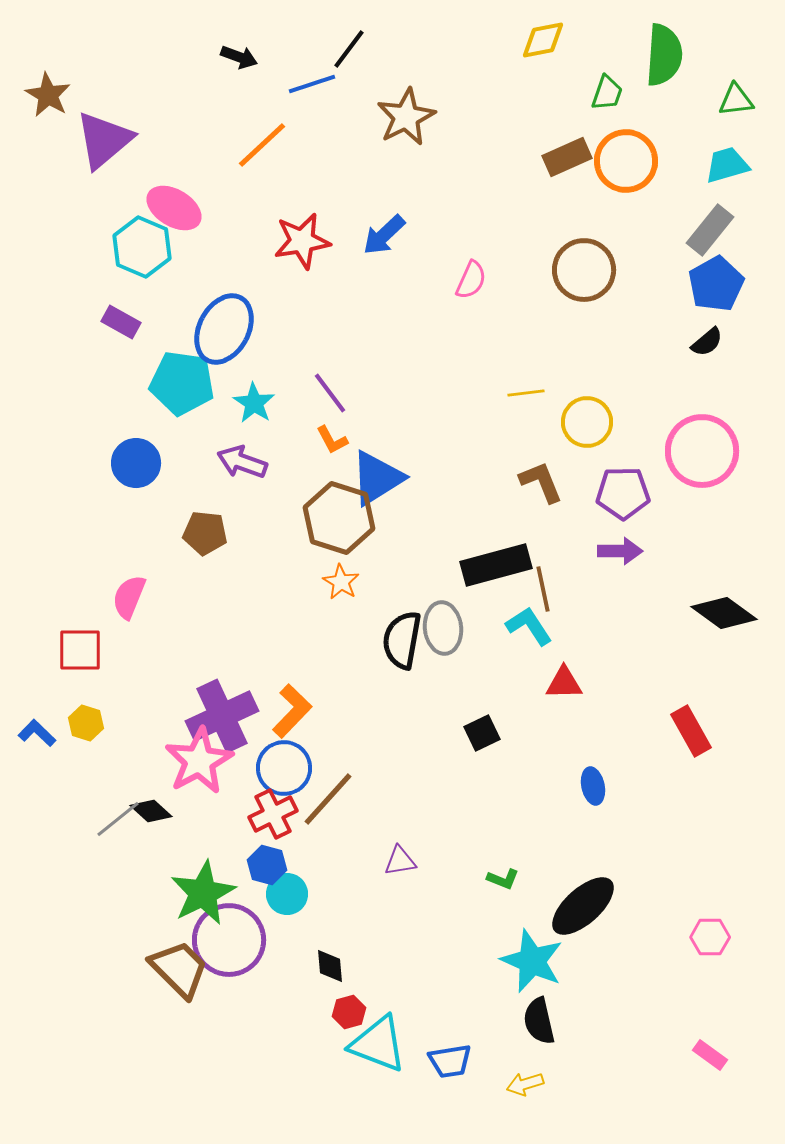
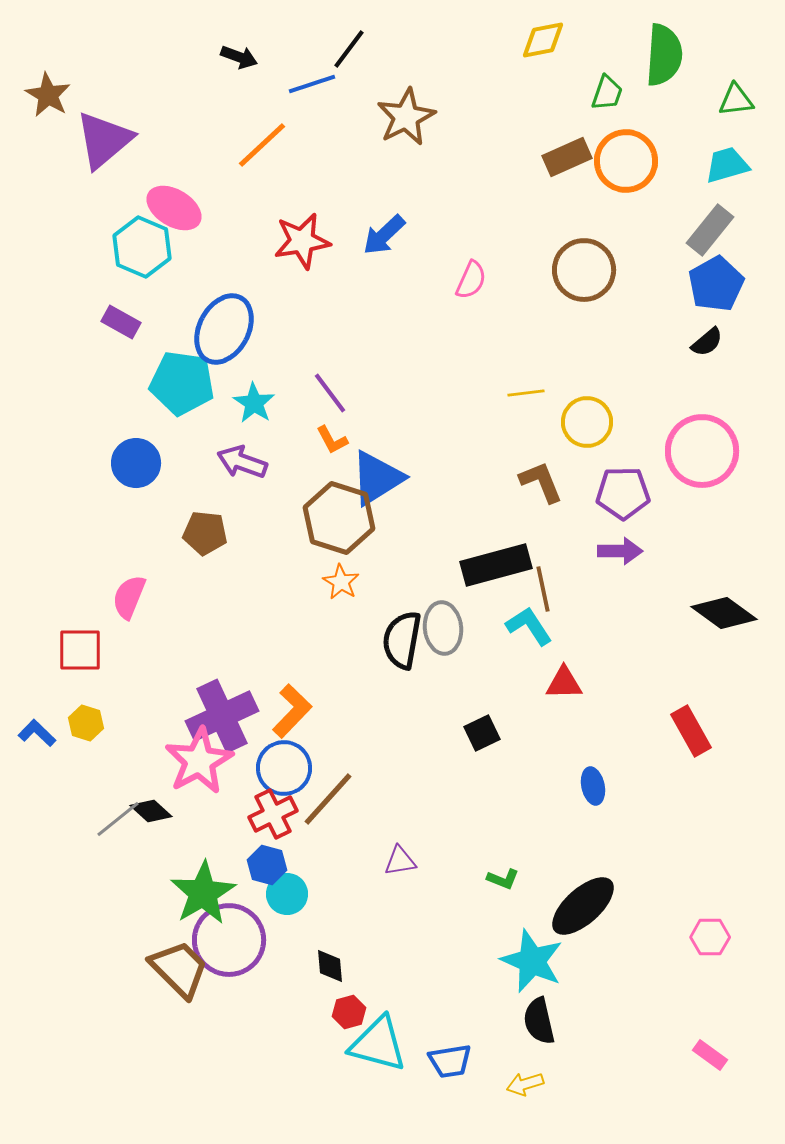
green star at (203, 893): rotated 4 degrees counterclockwise
cyan triangle at (378, 1044): rotated 6 degrees counterclockwise
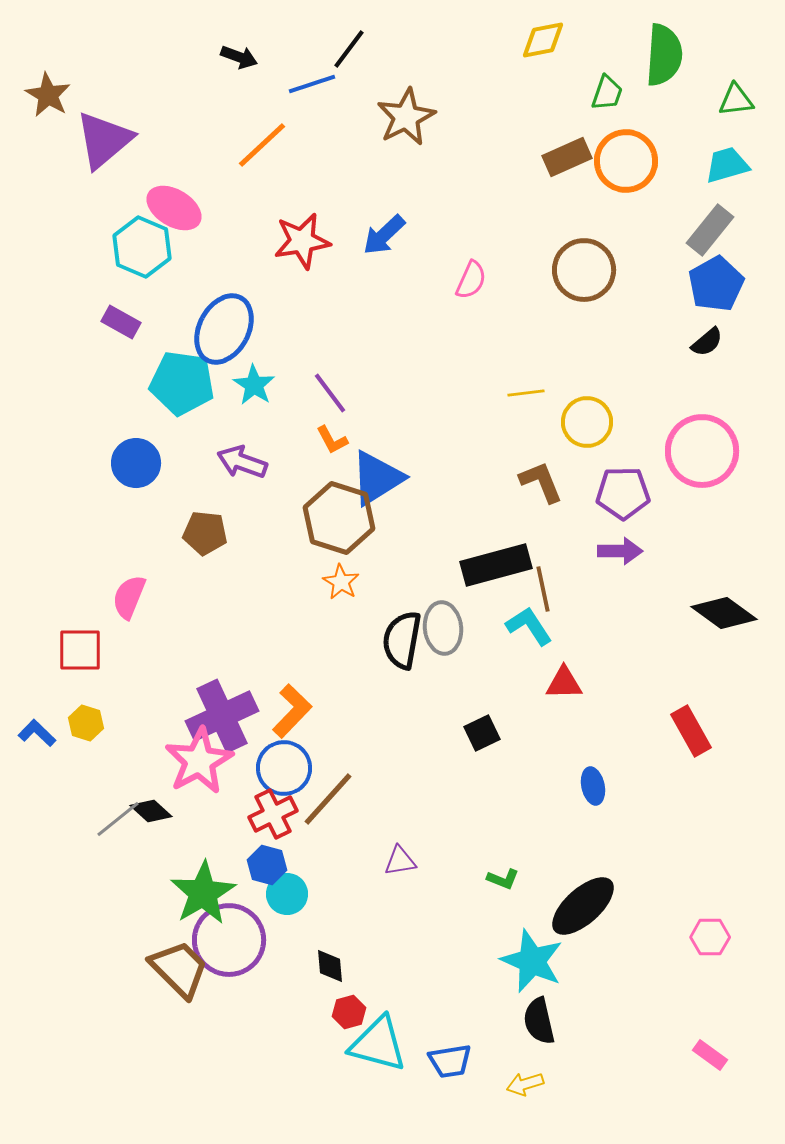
cyan star at (254, 403): moved 18 px up
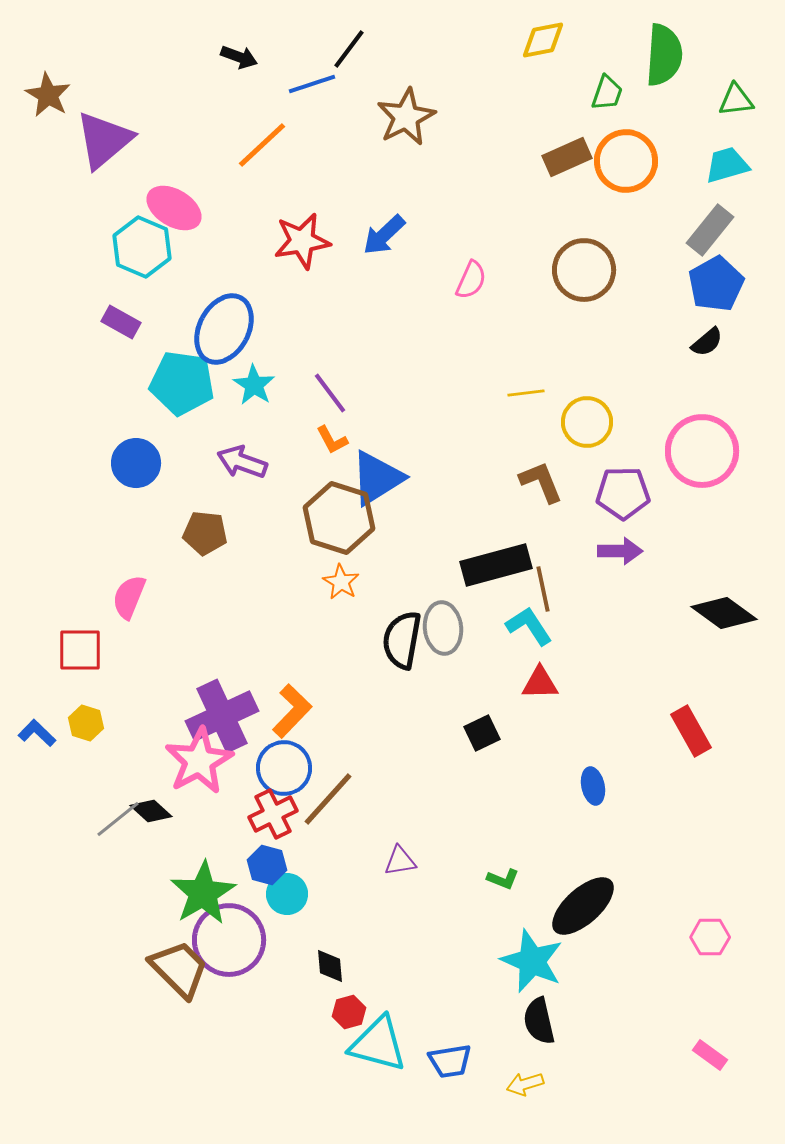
red triangle at (564, 683): moved 24 px left
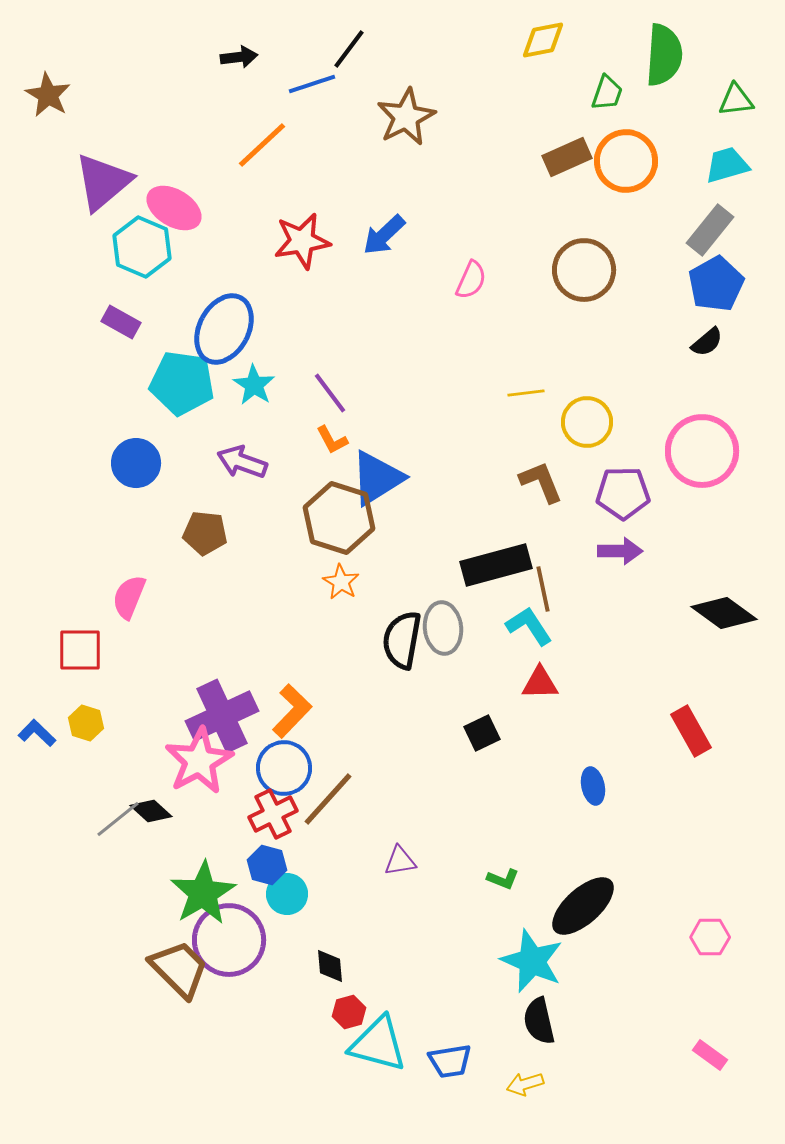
black arrow at (239, 57): rotated 27 degrees counterclockwise
purple triangle at (104, 140): moved 1 px left, 42 px down
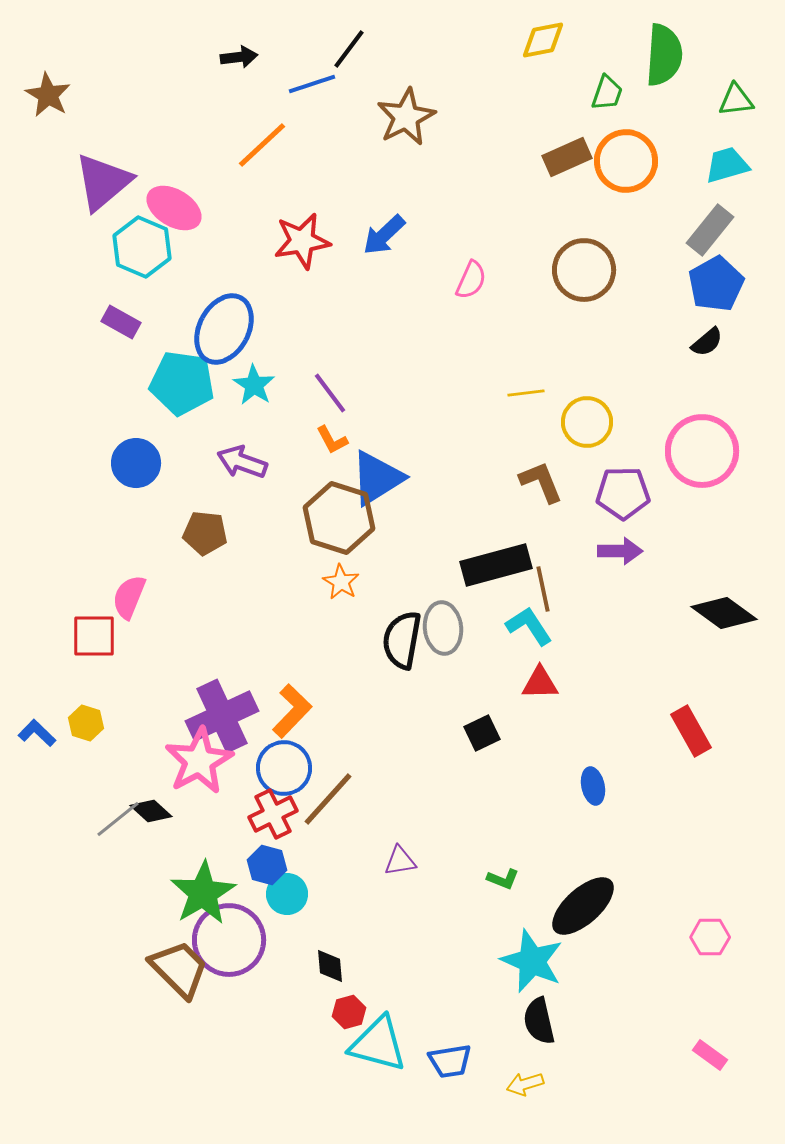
red square at (80, 650): moved 14 px right, 14 px up
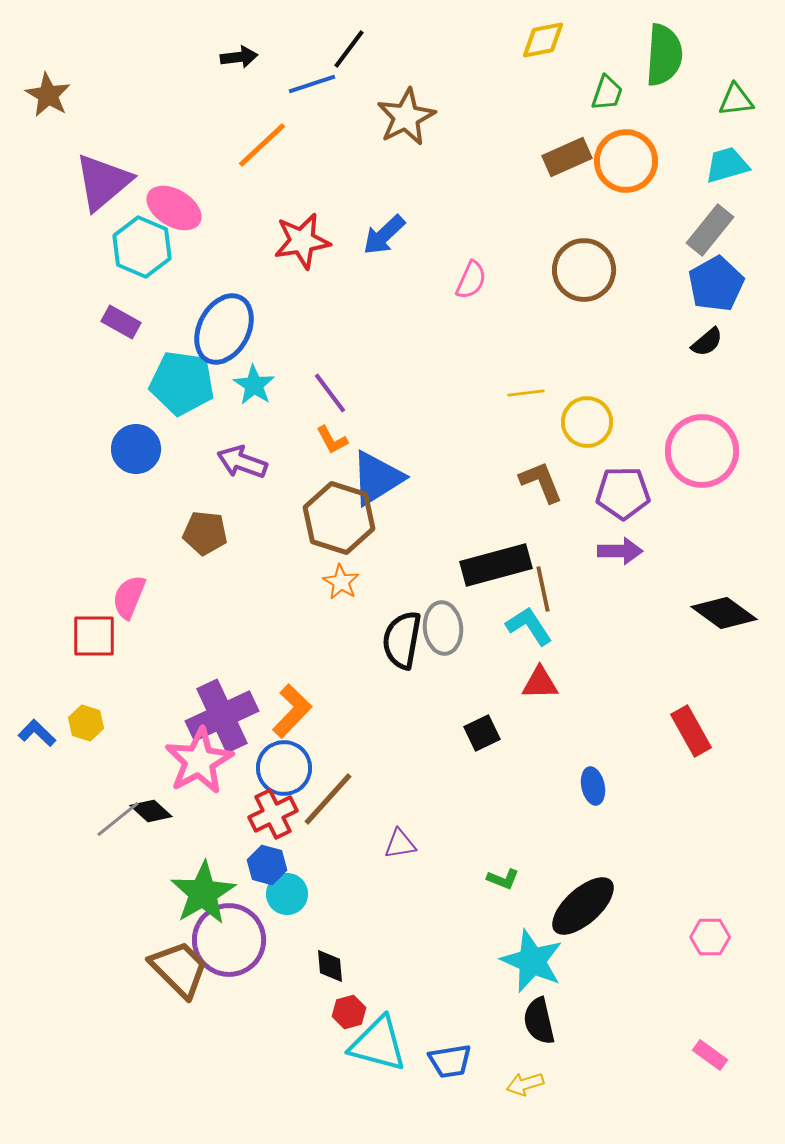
blue circle at (136, 463): moved 14 px up
purple triangle at (400, 861): moved 17 px up
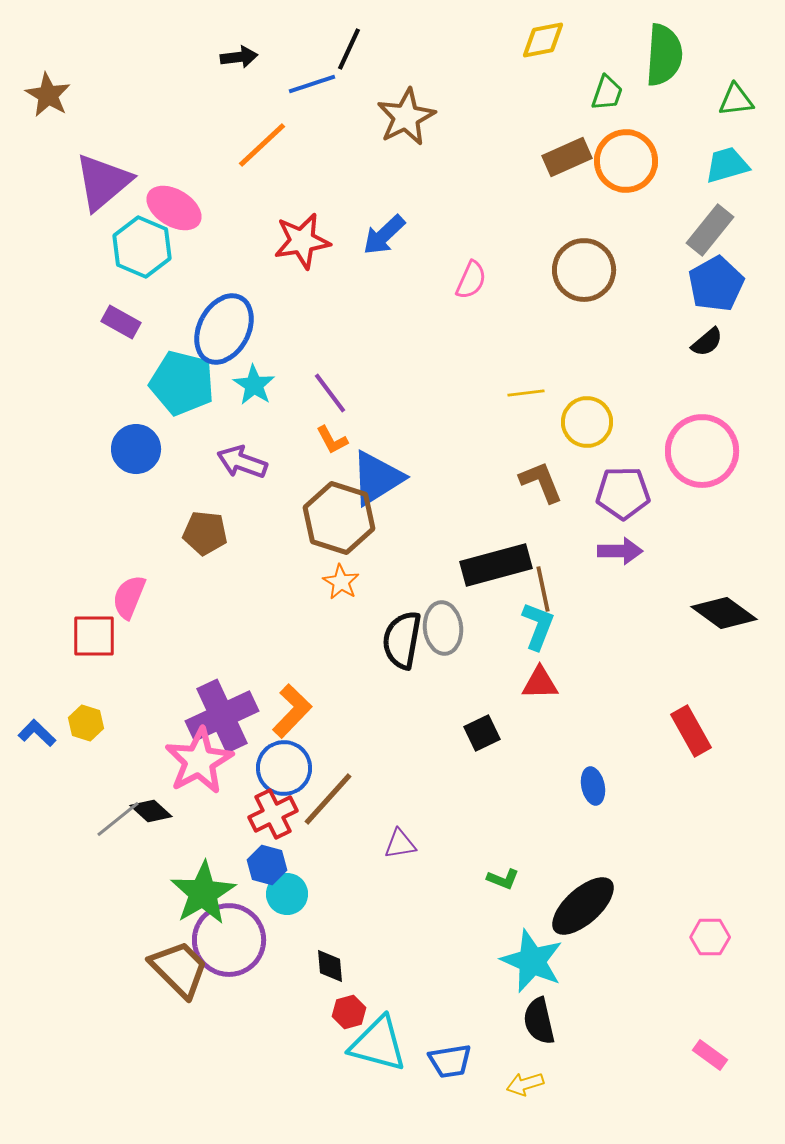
black line at (349, 49): rotated 12 degrees counterclockwise
cyan pentagon at (182, 383): rotated 6 degrees clockwise
cyan L-shape at (529, 626): moved 9 px right; rotated 54 degrees clockwise
